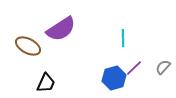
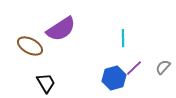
brown ellipse: moved 2 px right
black trapezoid: rotated 55 degrees counterclockwise
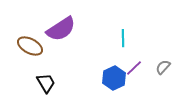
blue hexagon: rotated 10 degrees counterclockwise
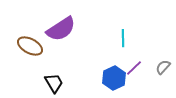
black trapezoid: moved 8 px right
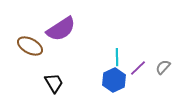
cyan line: moved 6 px left, 19 px down
purple line: moved 4 px right
blue hexagon: moved 2 px down
